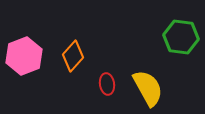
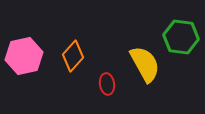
pink hexagon: rotated 9 degrees clockwise
yellow semicircle: moved 3 px left, 24 px up
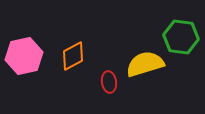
orange diamond: rotated 20 degrees clockwise
yellow semicircle: rotated 78 degrees counterclockwise
red ellipse: moved 2 px right, 2 px up
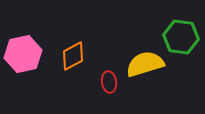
pink hexagon: moved 1 px left, 2 px up
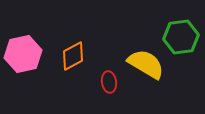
green hexagon: rotated 16 degrees counterclockwise
yellow semicircle: moved 1 px right; rotated 48 degrees clockwise
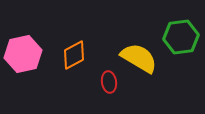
orange diamond: moved 1 px right, 1 px up
yellow semicircle: moved 7 px left, 6 px up
